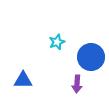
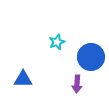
blue triangle: moved 1 px up
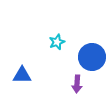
blue circle: moved 1 px right
blue triangle: moved 1 px left, 4 px up
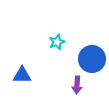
blue circle: moved 2 px down
purple arrow: moved 1 px down
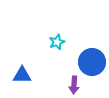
blue circle: moved 3 px down
purple arrow: moved 3 px left
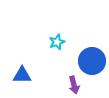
blue circle: moved 1 px up
purple arrow: rotated 18 degrees counterclockwise
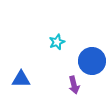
blue triangle: moved 1 px left, 4 px down
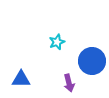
purple arrow: moved 5 px left, 2 px up
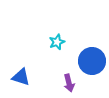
blue triangle: moved 2 px up; rotated 18 degrees clockwise
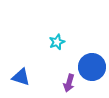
blue circle: moved 6 px down
purple arrow: rotated 30 degrees clockwise
